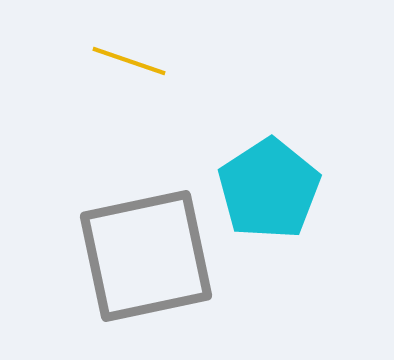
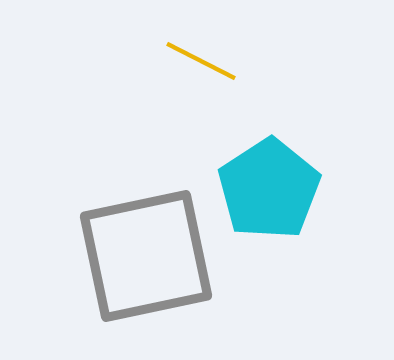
yellow line: moved 72 px right; rotated 8 degrees clockwise
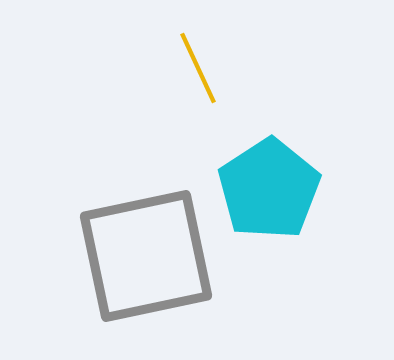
yellow line: moved 3 px left, 7 px down; rotated 38 degrees clockwise
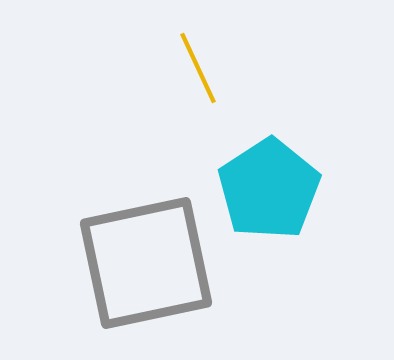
gray square: moved 7 px down
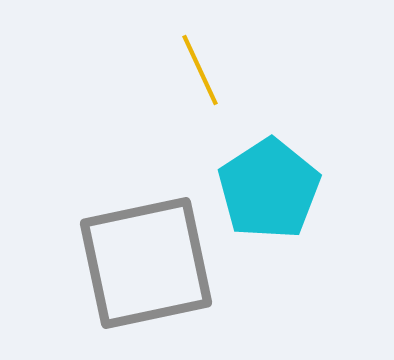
yellow line: moved 2 px right, 2 px down
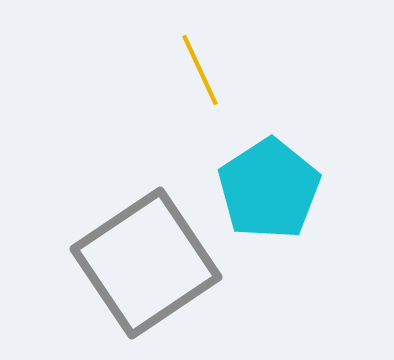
gray square: rotated 22 degrees counterclockwise
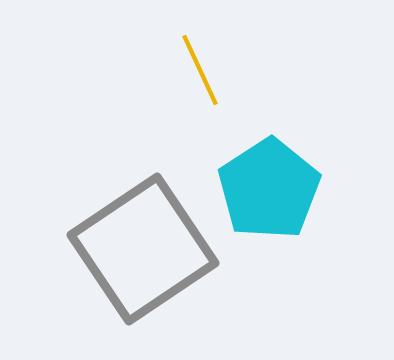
gray square: moved 3 px left, 14 px up
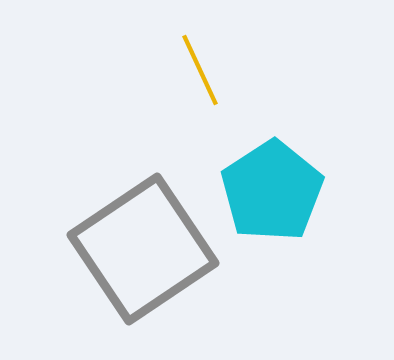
cyan pentagon: moved 3 px right, 2 px down
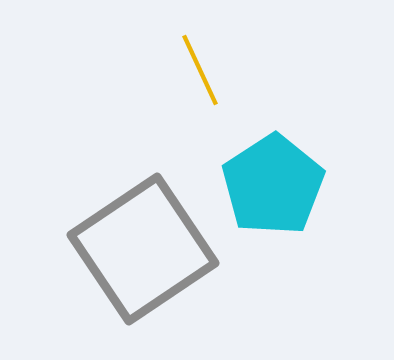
cyan pentagon: moved 1 px right, 6 px up
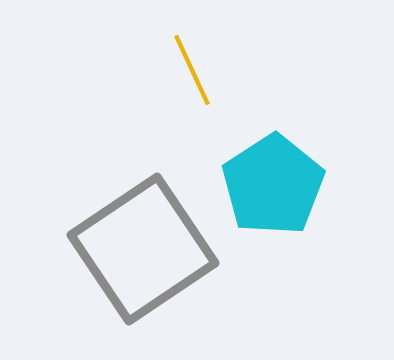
yellow line: moved 8 px left
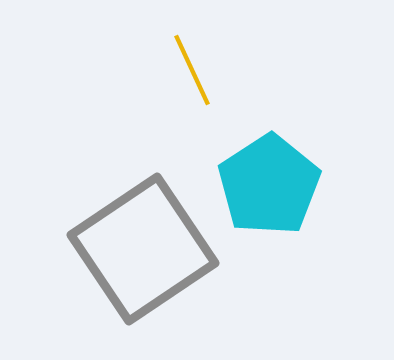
cyan pentagon: moved 4 px left
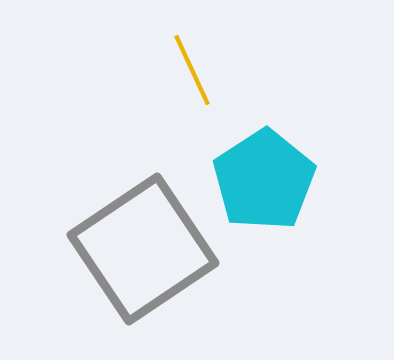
cyan pentagon: moved 5 px left, 5 px up
